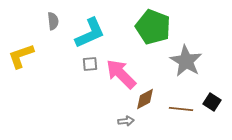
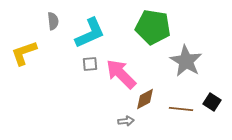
green pentagon: rotated 12 degrees counterclockwise
yellow L-shape: moved 3 px right, 3 px up
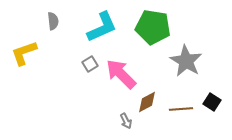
cyan L-shape: moved 12 px right, 6 px up
gray square: rotated 28 degrees counterclockwise
brown diamond: moved 2 px right, 3 px down
brown line: rotated 10 degrees counterclockwise
gray arrow: rotated 70 degrees clockwise
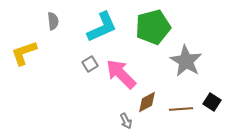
green pentagon: rotated 24 degrees counterclockwise
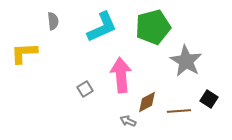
yellow L-shape: rotated 16 degrees clockwise
gray square: moved 5 px left, 25 px down
pink arrow: moved 1 px down; rotated 40 degrees clockwise
black square: moved 3 px left, 3 px up
brown line: moved 2 px left, 2 px down
gray arrow: moved 2 px right; rotated 140 degrees clockwise
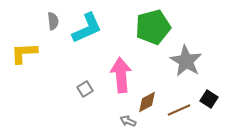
cyan L-shape: moved 15 px left, 1 px down
brown line: moved 1 px up; rotated 20 degrees counterclockwise
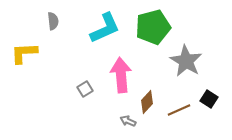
cyan L-shape: moved 18 px right
brown diamond: rotated 20 degrees counterclockwise
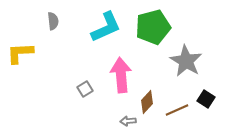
cyan L-shape: moved 1 px right, 1 px up
yellow L-shape: moved 4 px left
black square: moved 3 px left
brown line: moved 2 px left
gray arrow: rotated 28 degrees counterclockwise
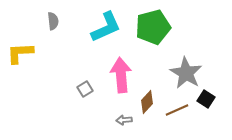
gray star: moved 12 px down
gray arrow: moved 4 px left, 1 px up
